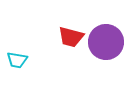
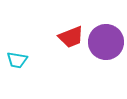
red trapezoid: rotated 36 degrees counterclockwise
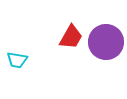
red trapezoid: rotated 40 degrees counterclockwise
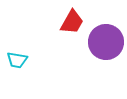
red trapezoid: moved 1 px right, 15 px up
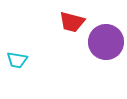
red trapezoid: rotated 76 degrees clockwise
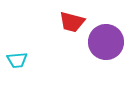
cyan trapezoid: rotated 15 degrees counterclockwise
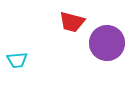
purple circle: moved 1 px right, 1 px down
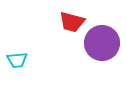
purple circle: moved 5 px left
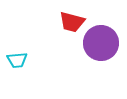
purple circle: moved 1 px left
